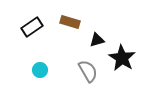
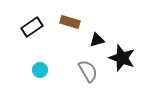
black star: rotated 12 degrees counterclockwise
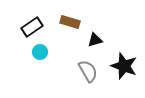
black triangle: moved 2 px left
black star: moved 2 px right, 8 px down
cyan circle: moved 18 px up
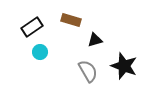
brown rectangle: moved 1 px right, 2 px up
